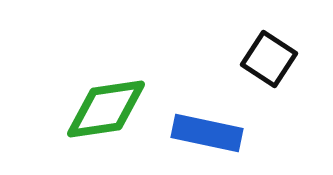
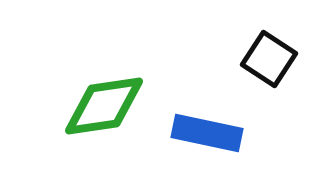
green diamond: moved 2 px left, 3 px up
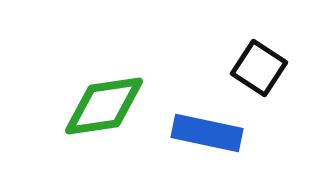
black square: moved 10 px left, 9 px down
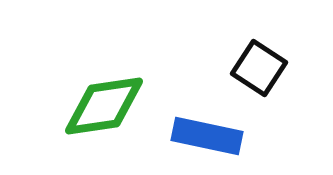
blue rectangle: moved 3 px down
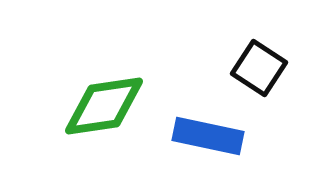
blue rectangle: moved 1 px right
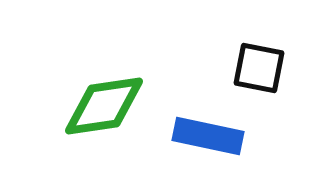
black square: rotated 22 degrees counterclockwise
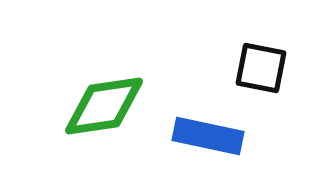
black square: moved 2 px right
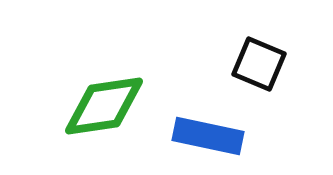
black square: moved 2 px left, 4 px up; rotated 12 degrees clockwise
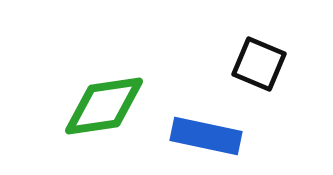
blue rectangle: moved 2 px left
